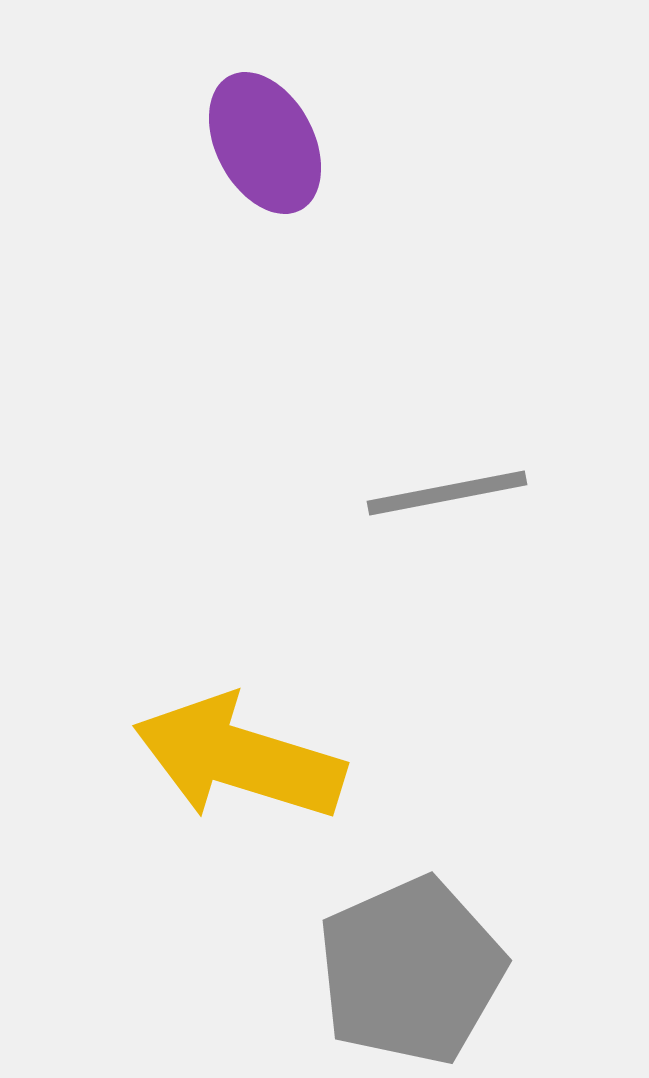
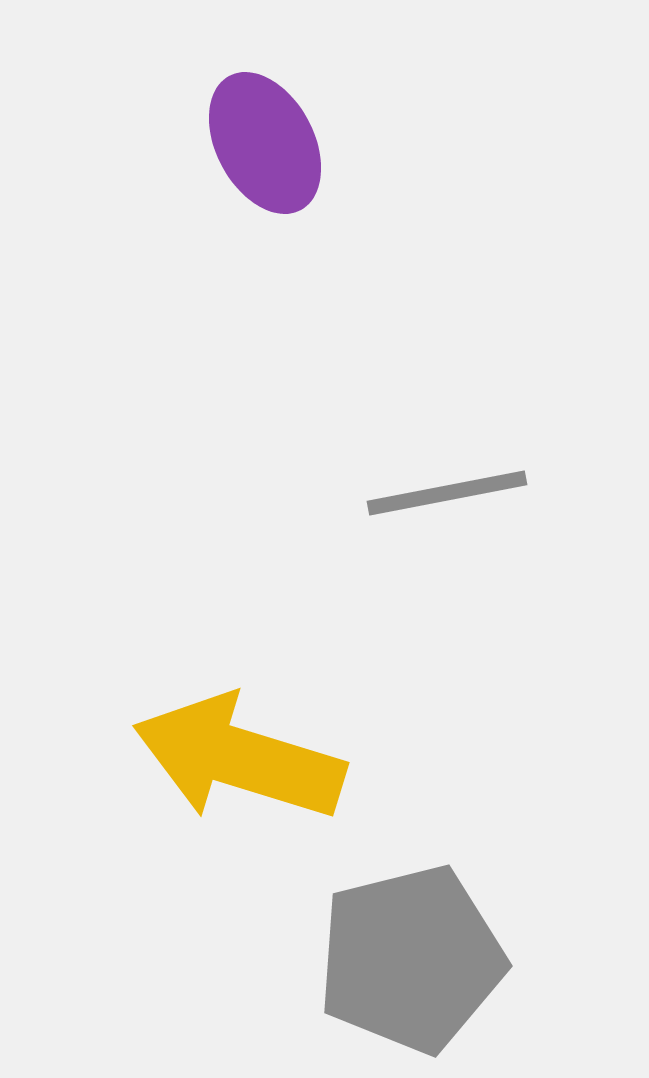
gray pentagon: moved 12 px up; rotated 10 degrees clockwise
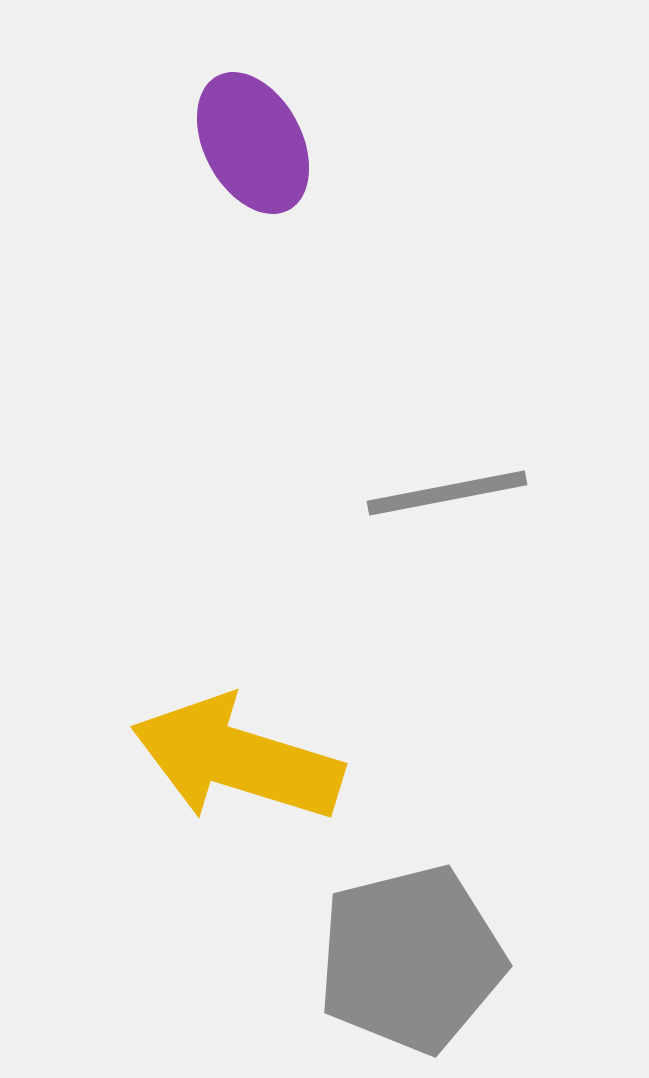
purple ellipse: moved 12 px left
yellow arrow: moved 2 px left, 1 px down
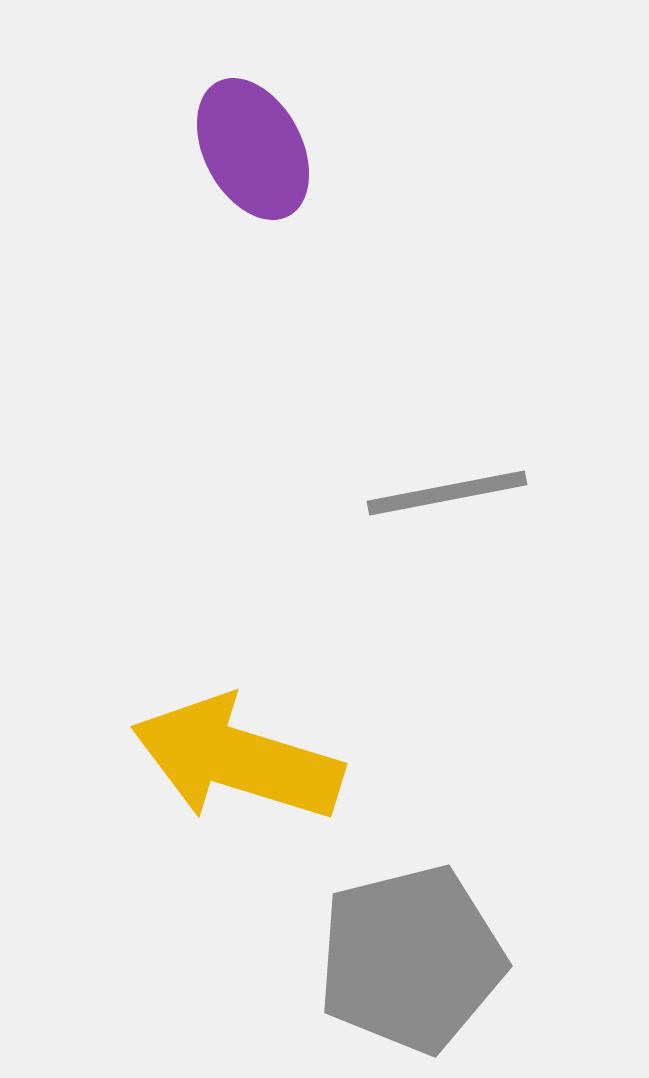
purple ellipse: moved 6 px down
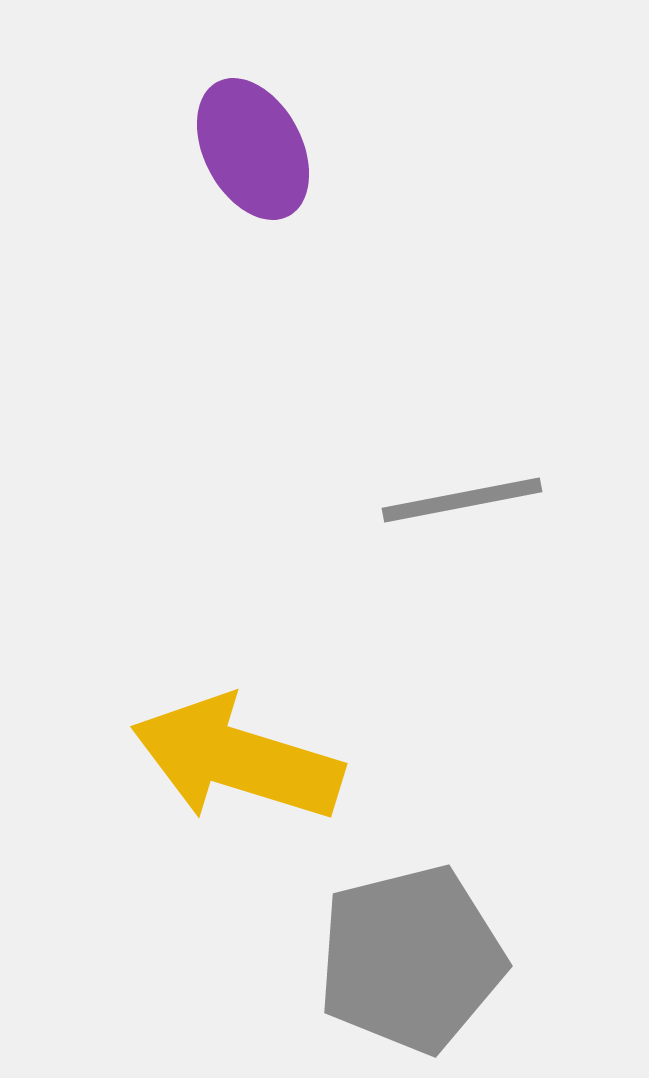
gray line: moved 15 px right, 7 px down
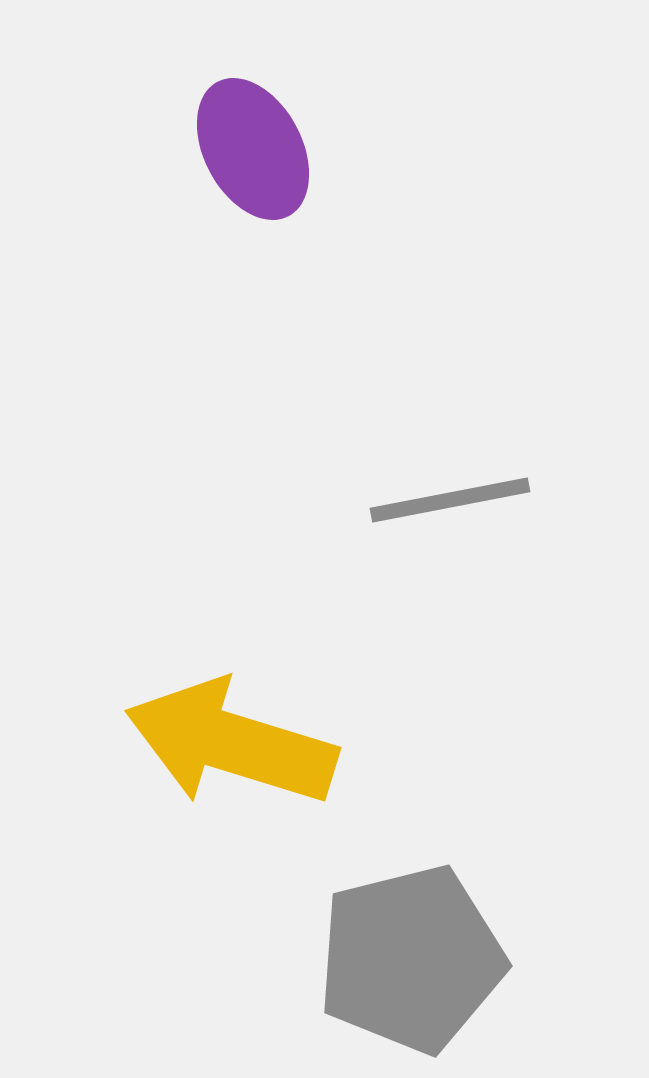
gray line: moved 12 px left
yellow arrow: moved 6 px left, 16 px up
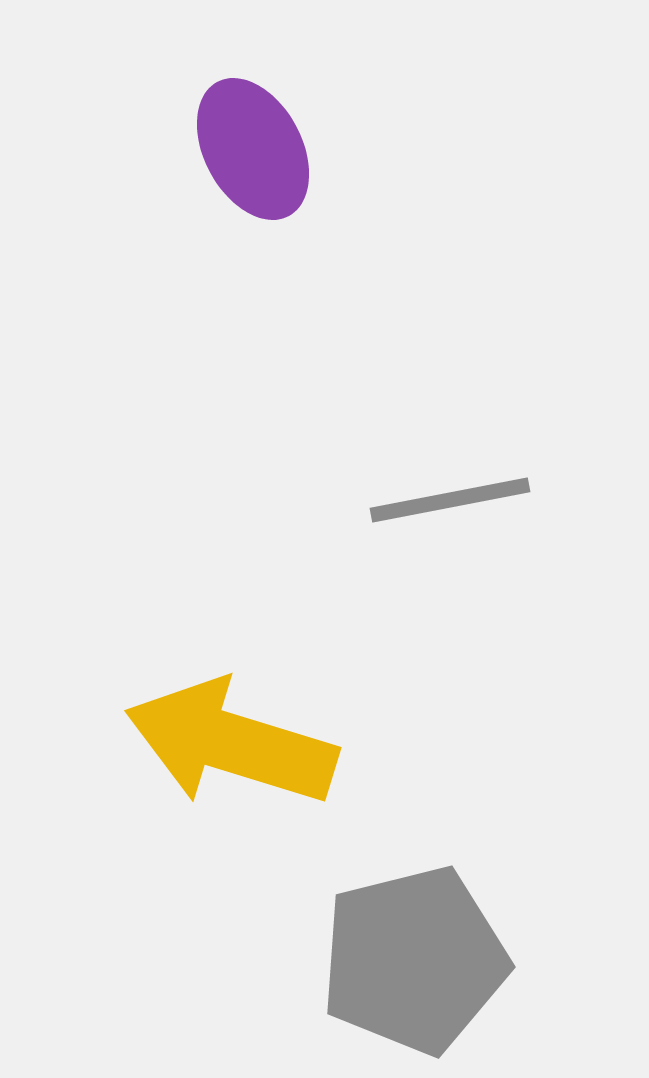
gray pentagon: moved 3 px right, 1 px down
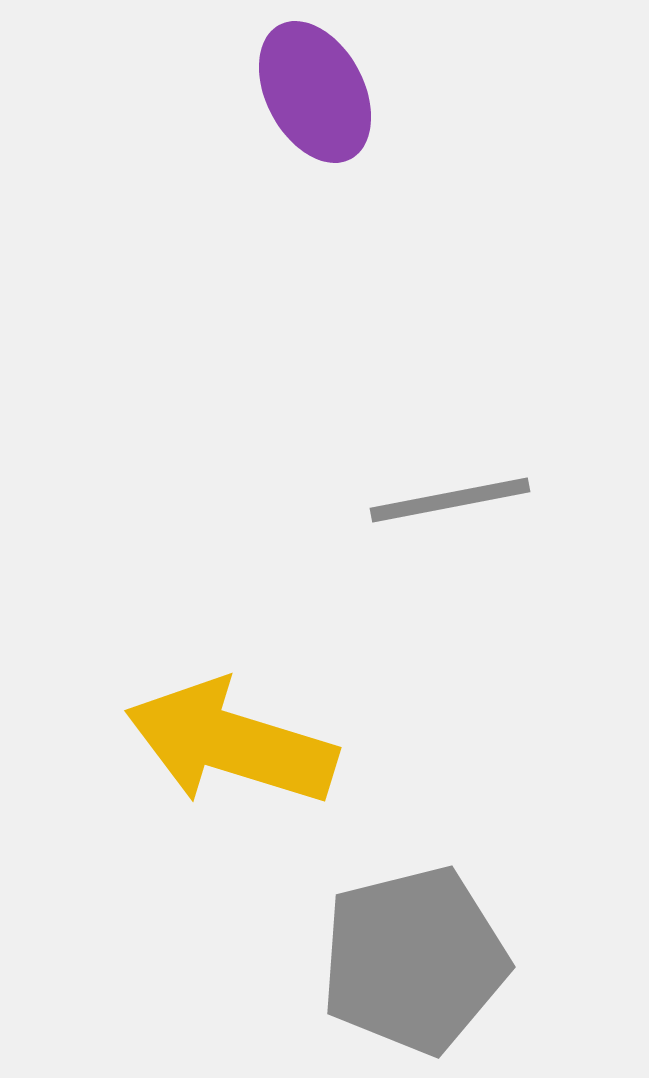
purple ellipse: moved 62 px right, 57 px up
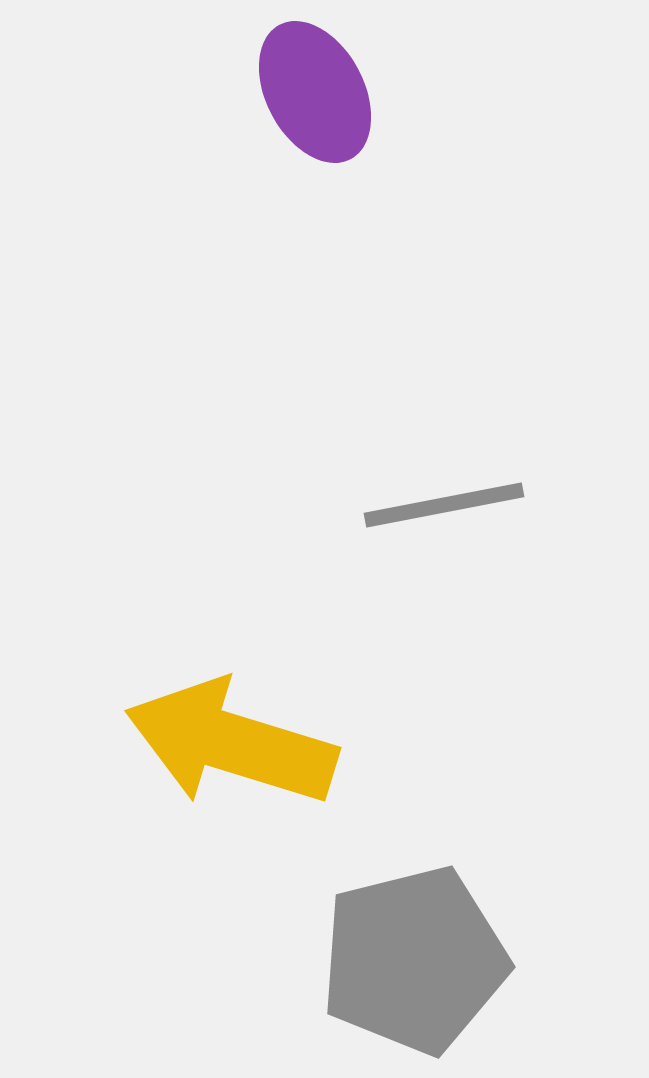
gray line: moved 6 px left, 5 px down
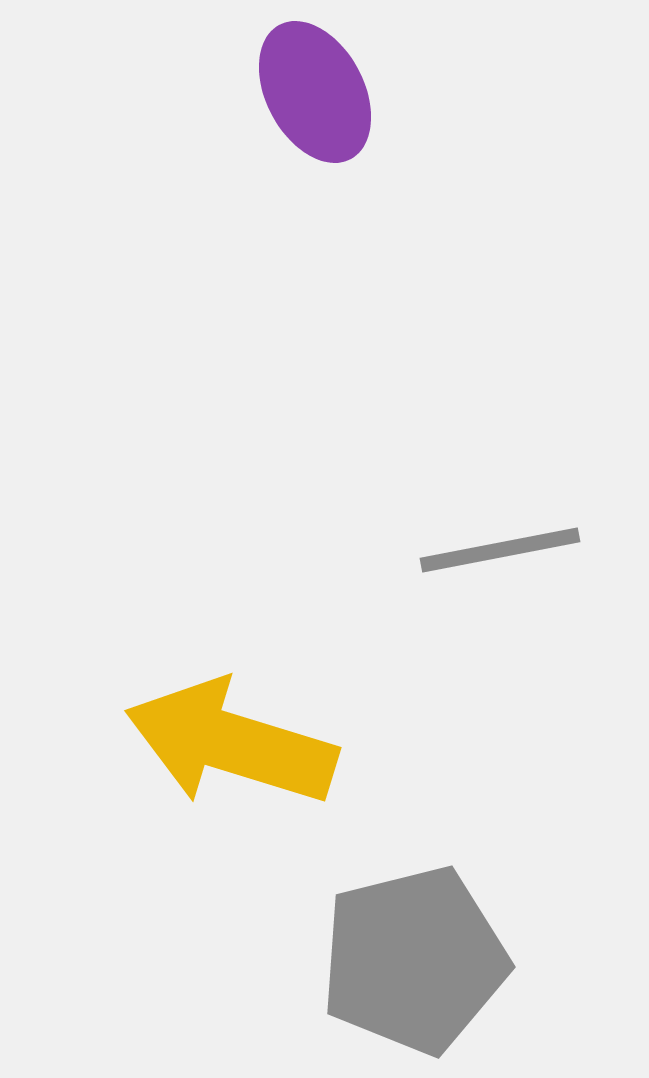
gray line: moved 56 px right, 45 px down
